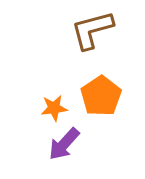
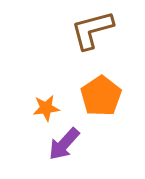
orange star: moved 8 px left
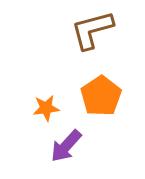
purple arrow: moved 2 px right, 2 px down
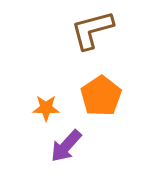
orange star: rotated 8 degrees clockwise
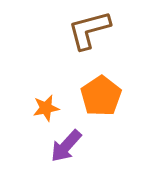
brown L-shape: moved 3 px left
orange star: rotated 12 degrees counterclockwise
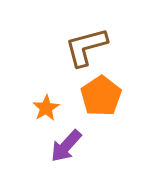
brown L-shape: moved 3 px left, 17 px down
orange star: rotated 20 degrees counterclockwise
